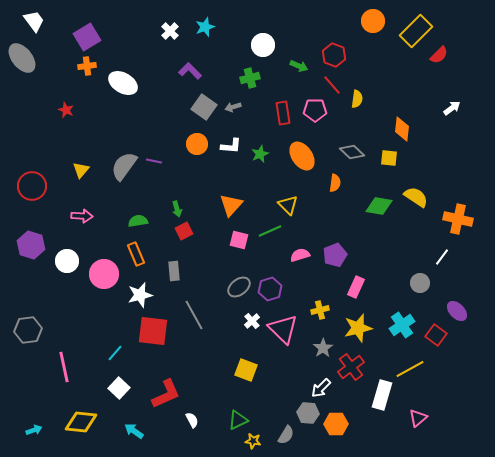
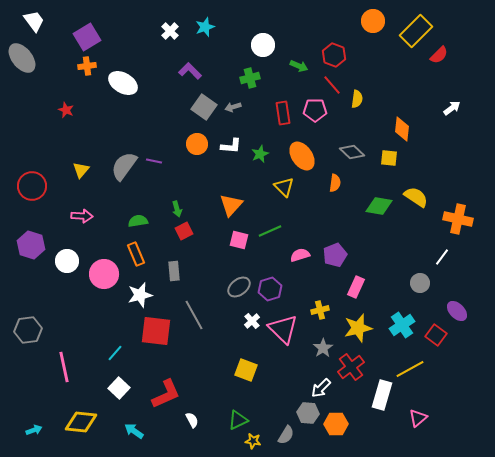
yellow triangle at (288, 205): moved 4 px left, 18 px up
red square at (153, 331): moved 3 px right
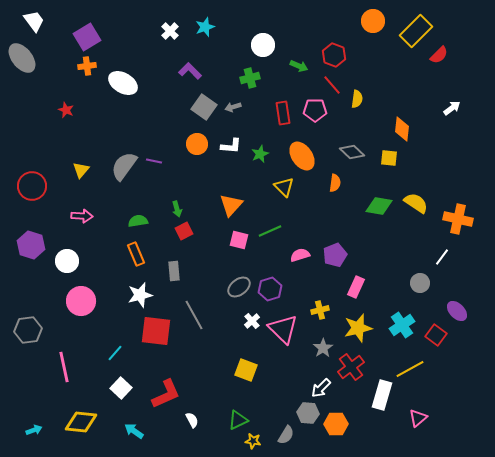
yellow semicircle at (416, 197): moved 6 px down
pink circle at (104, 274): moved 23 px left, 27 px down
white square at (119, 388): moved 2 px right
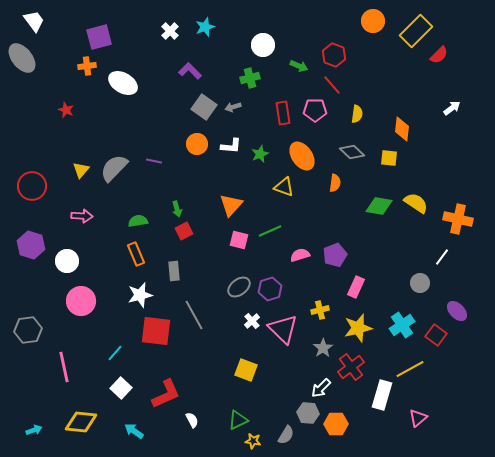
purple square at (87, 37): moved 12 px right; rotated 16 degrees clockwise
yellow semicircle at (357, 99): moved 15 px down
gray semicircle at (124, 166): moved 10 px left, 2 px down; rotated 8 degrees clockwise
yellow triangle at (284, 187): rotated 25 degrees counterclockwise
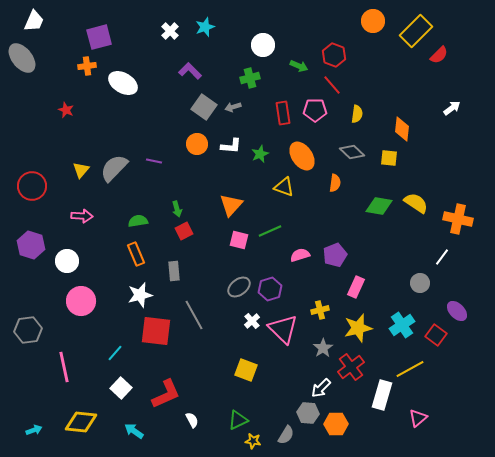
white trapezoid at (34, 21): rotated 60 degrees clockwise
